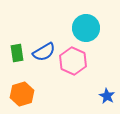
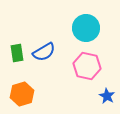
pink hexagon: moved 14 px right, 5 px down; rotated 12 degrees counterclockwise
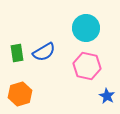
orange hexagon: moved 2 px left
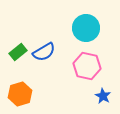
green rectangle: moved 1 px right, 1 px up; rotated 60 degrees clockwise
blue star: moved 4 px left
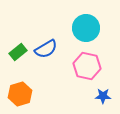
blue semicircle: moved 2 px right, 3 px up
blue star: rotated 28 degrees counterclockwise
